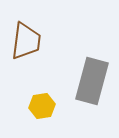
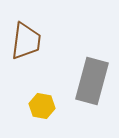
yellow hexagon: rotated 20 degrees clockwise
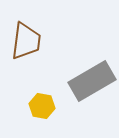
gray rectangle: rotated 45 degrees clockwise
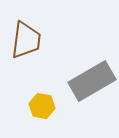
brown trapezoid: moved 1 px up
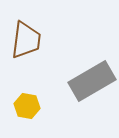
yellow hexagon: moved 15 px left
